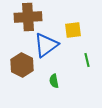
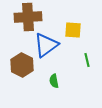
yellow square: rotated 12 degrees clockwise
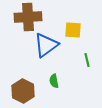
brown hexagon: moved 1 px right, 26 px down
